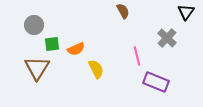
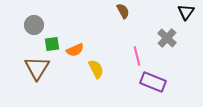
orange semicircle: moved 1 px left, 1 px down
purple rectangle: moved 3 px left
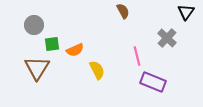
yellow semicircle: moved 1 px right, 1 px down
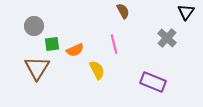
gray circle: moved 1 px down
pink line: moved 23 px left, 12 px up
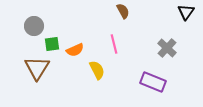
gray cross: moved 10 px down
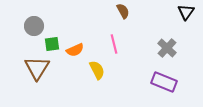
purple rectangle: moved 11 px right
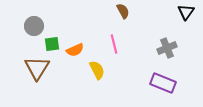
gray cross: rotated 24 degrees clockwise
purple rectangle: moved 1 px left, 1 px down
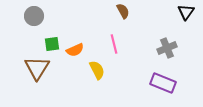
gray circle: moved 10 px up
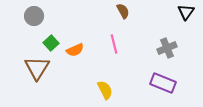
green square: moved 1 px left, 1 px up; rotated 35 degrees counterclockwise
yellow semicircle: moved 8 px right, 20 px down
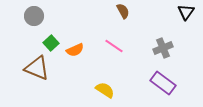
pink line: moved 2 px down; rotated 42 degrees counterclockwise
gray cross: moved 4 px left
brown triangle: rotated 40 degrees counterclockwise
purple rectangle: rotated 15 degrees clockwise
yellow semicircle: rotated 30 degrees counterclockwise
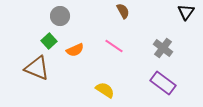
gray circle: moved 26 px right
green square: moved 2 px left, 2 px up
gray cross: rotated 30 degrees counterclockwise
